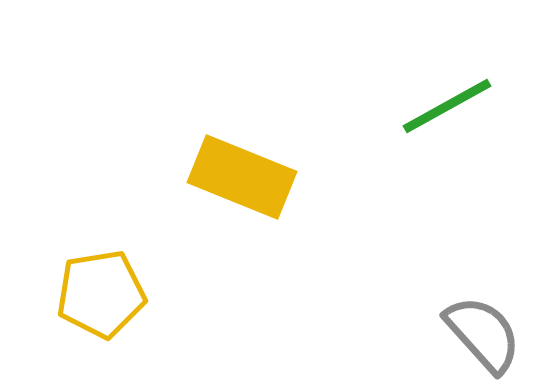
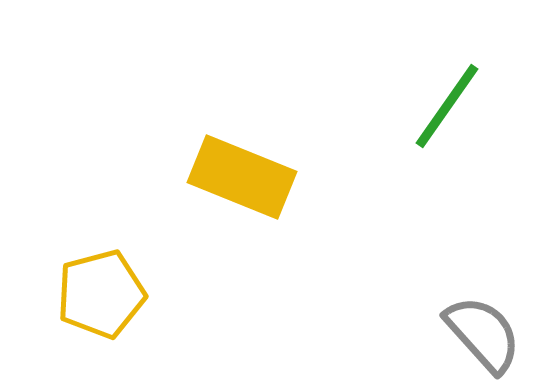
green line: rotated 26 degrees counterclockwise
yellow pentagon: rotated 6 degrees counterclockwise
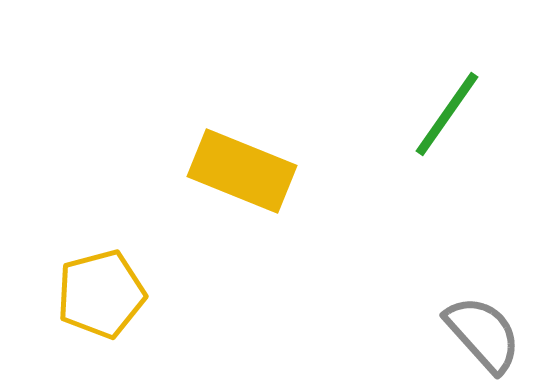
green line: moved 8 px down
yellow rectangle: moved 6 px up
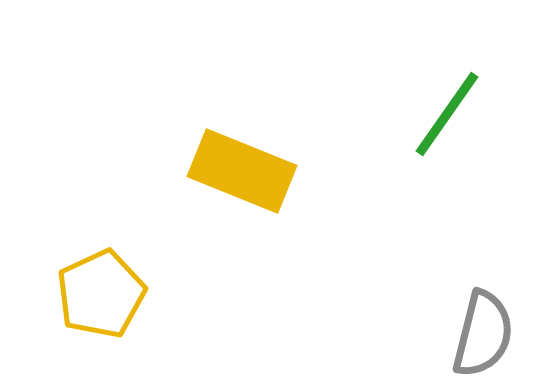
yellow pentagon: rotated 10 degrees counterclockwise
gray semicircle: rotated 56 degrees clockwise
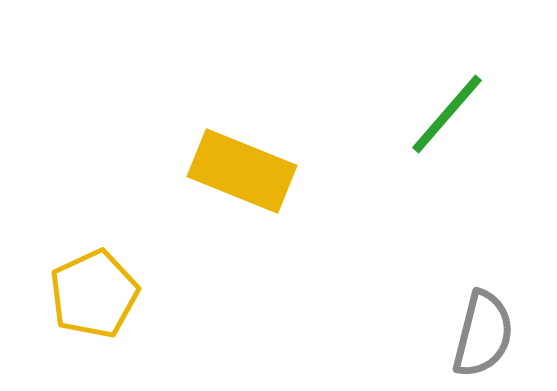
green line: rotated 6 degrees clockwise
yellow pentagon: moved 7 px left
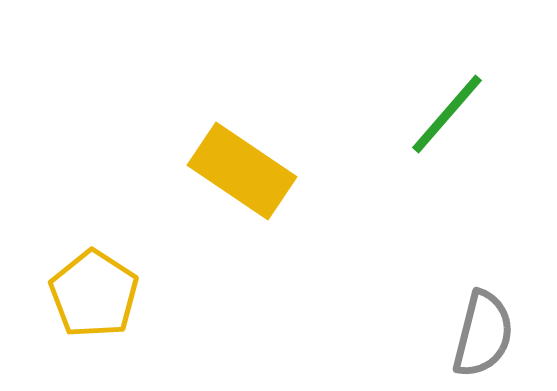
yellow rectangle: rotated 12 degrees clockwise
yellow pentagon: rotated 14 degrees counterclockwise
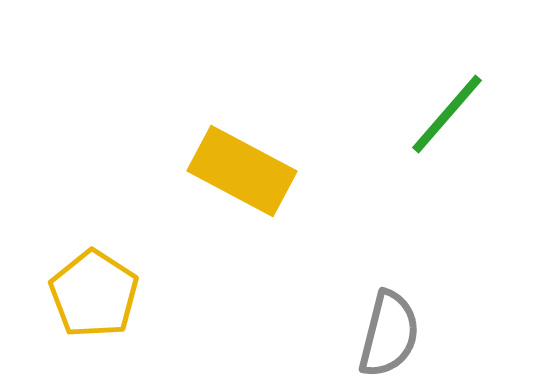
yellow rectangle: rotated 6 degrees counterclockwise
gray semicircle: moved 94 px left
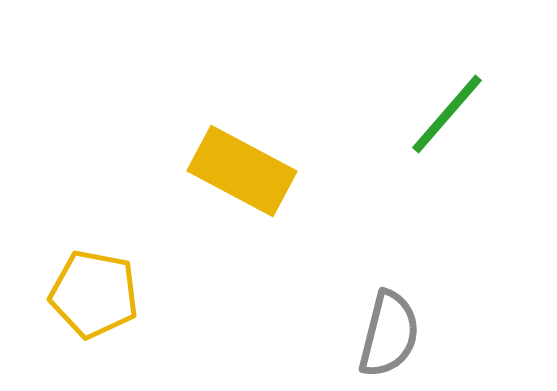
yellow pentagon: rotated 22 degrees counterclockwise
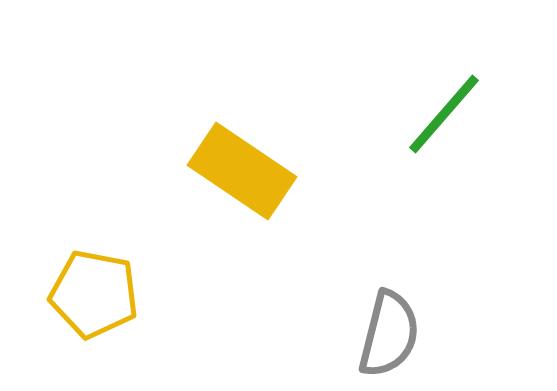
green line: moved 3 px left
yellow rectangle: rotated 6 degrees clockwise
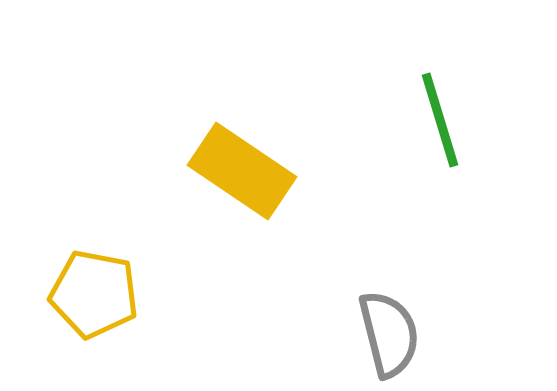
green line: moved 4 px left, 6 px down; rotated 58 degrees counterclockwise
gray semicircle: rotated 28 degrees counterclockwise
